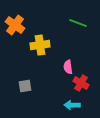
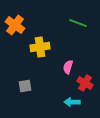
yellow cross: moved 2 px down
pink semicircle: rotated 24 degrees clockwise
red cross: moved 4 px right
cyan arrow: moved 3 px up
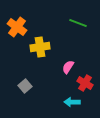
orange cross: moved 2 px right, 2 px down
pink semicircle: rotated 16 degrees clockwise
gray square: rotated 32 degrees counterclockwise
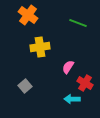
orange cross: moved 11 px right, 12 px up
cyan arrow: moved 3 px up
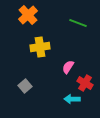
orange cross: rotated 12 degrees clockwise
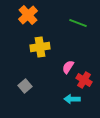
red cross: moved 1 px left, 3 px up
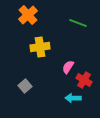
cyan arrow: moved 1 px right, 1 px up
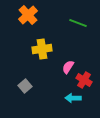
yellow cross: moved 2 px right, 2 px down
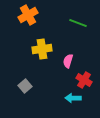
orange cross: rotated 12 degrees clockwise
pink semicircle: moved 6 px up; rotated 16 degrees counterclockwise
